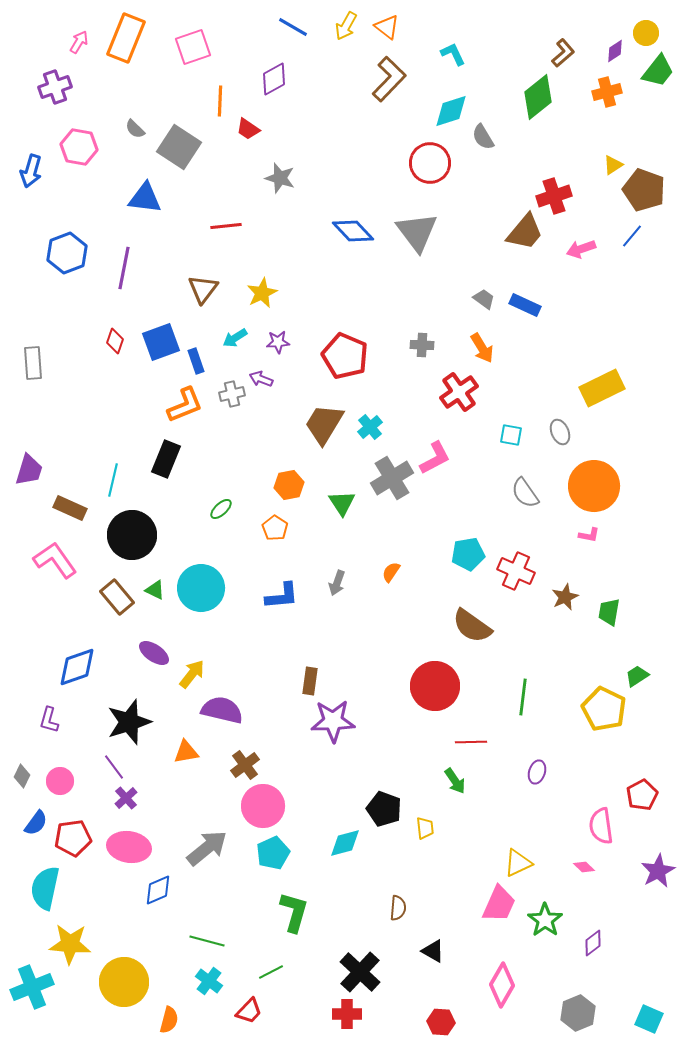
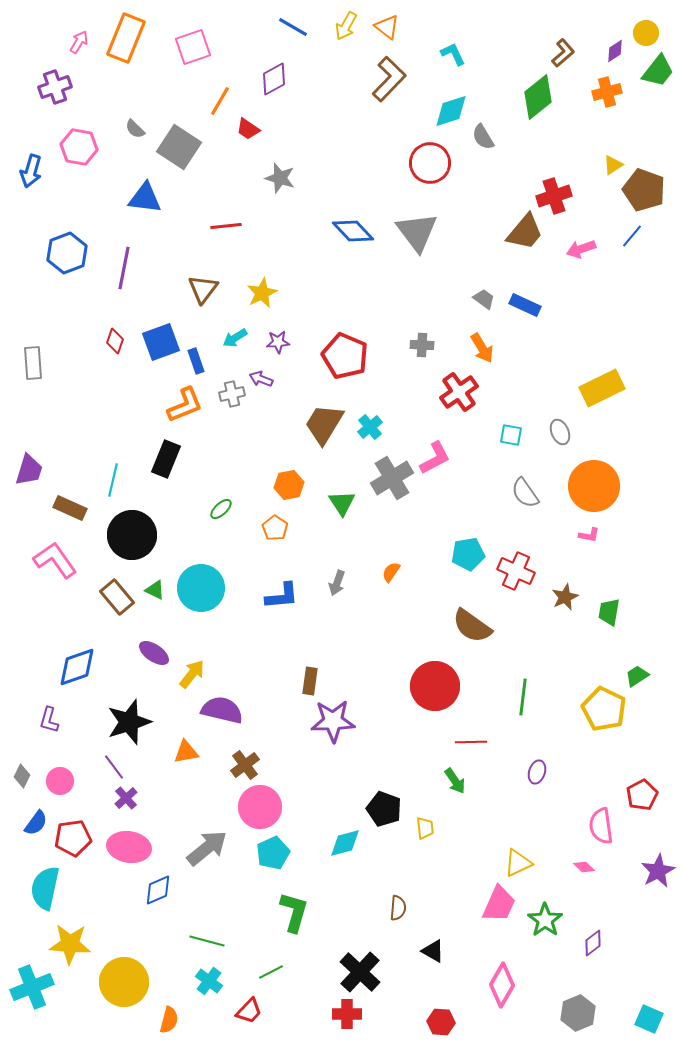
orange line at (220, 101): rotated 28 degrees clockwise
pink circle at (263, 806): moved 3 px left, 1 px down
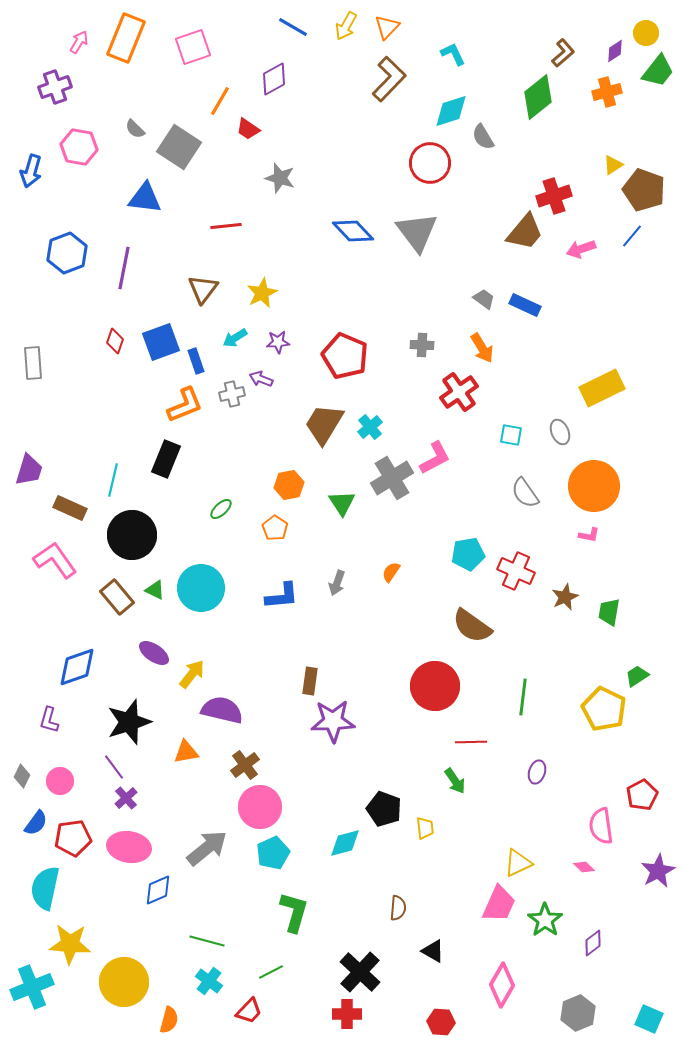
orange triangle at (387, 27): rotated 36 degrees clockwise
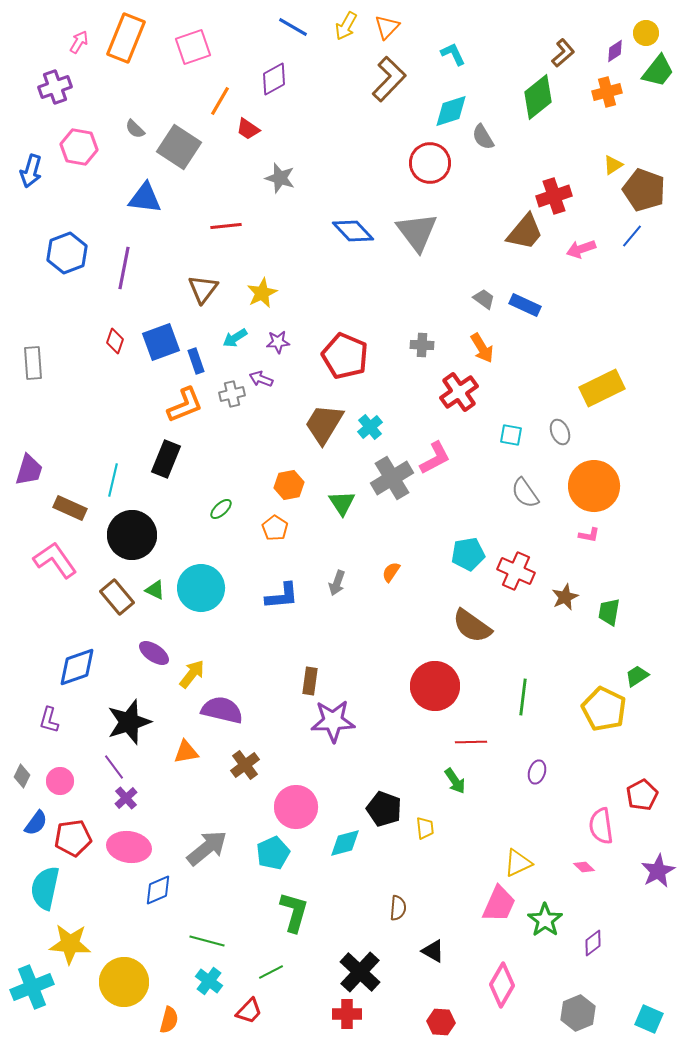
pink circle at (260, 807): moved 36 px right
